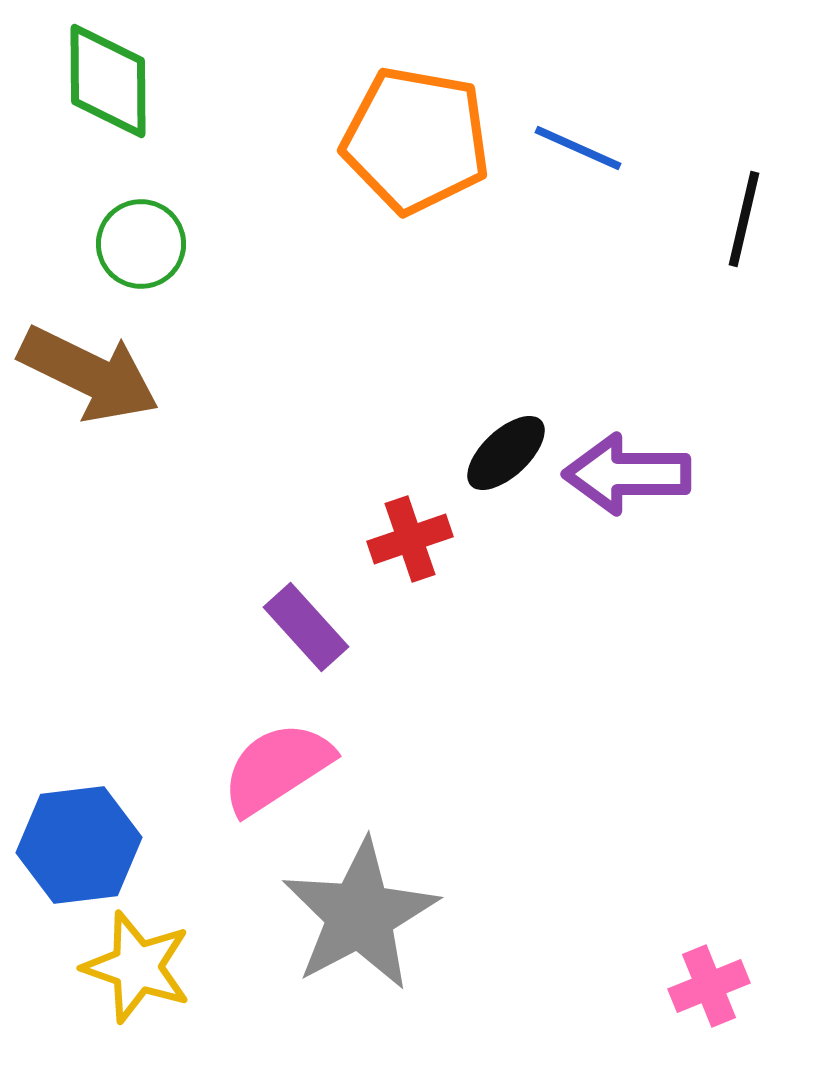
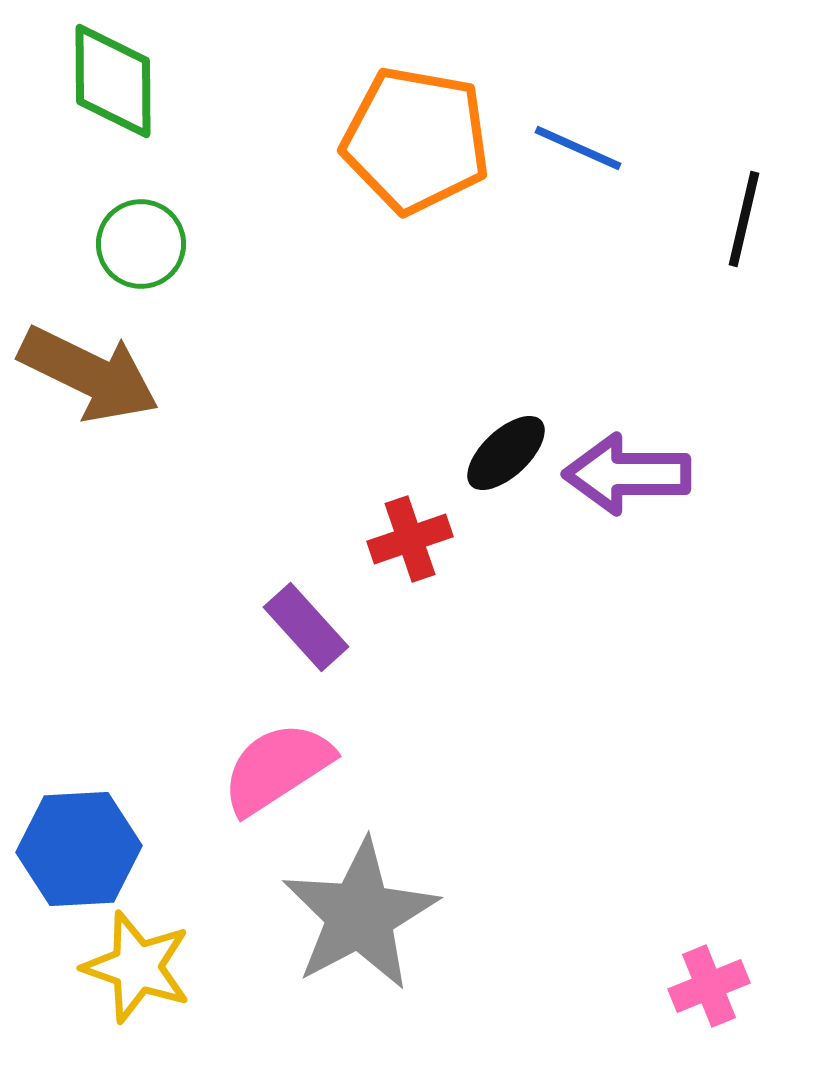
green diamond: moved 5 px right
blue hexagon: moved 4 px down; rotated 4 degrees clockwise
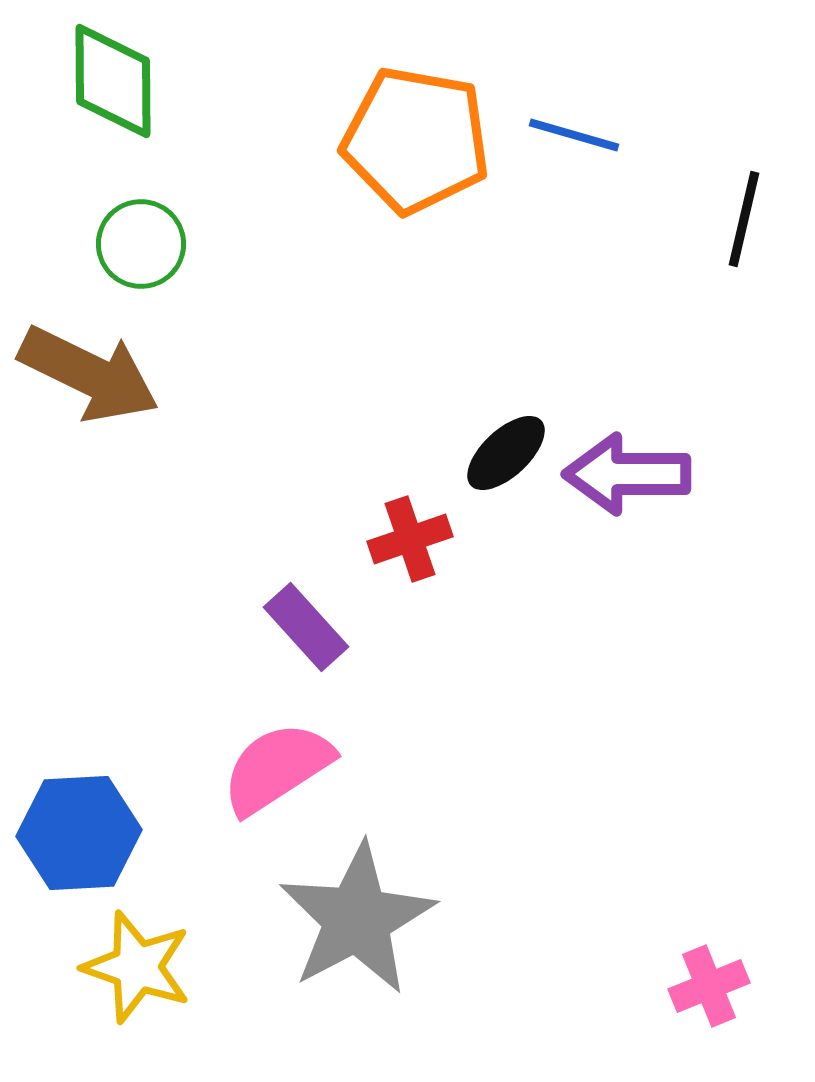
blue line: moved 4 px left, 13 px up; rotated 8 degrees counterclockwise
blue hexagon: moved 16 px up
gray star: moved 3 px left, 4 px down
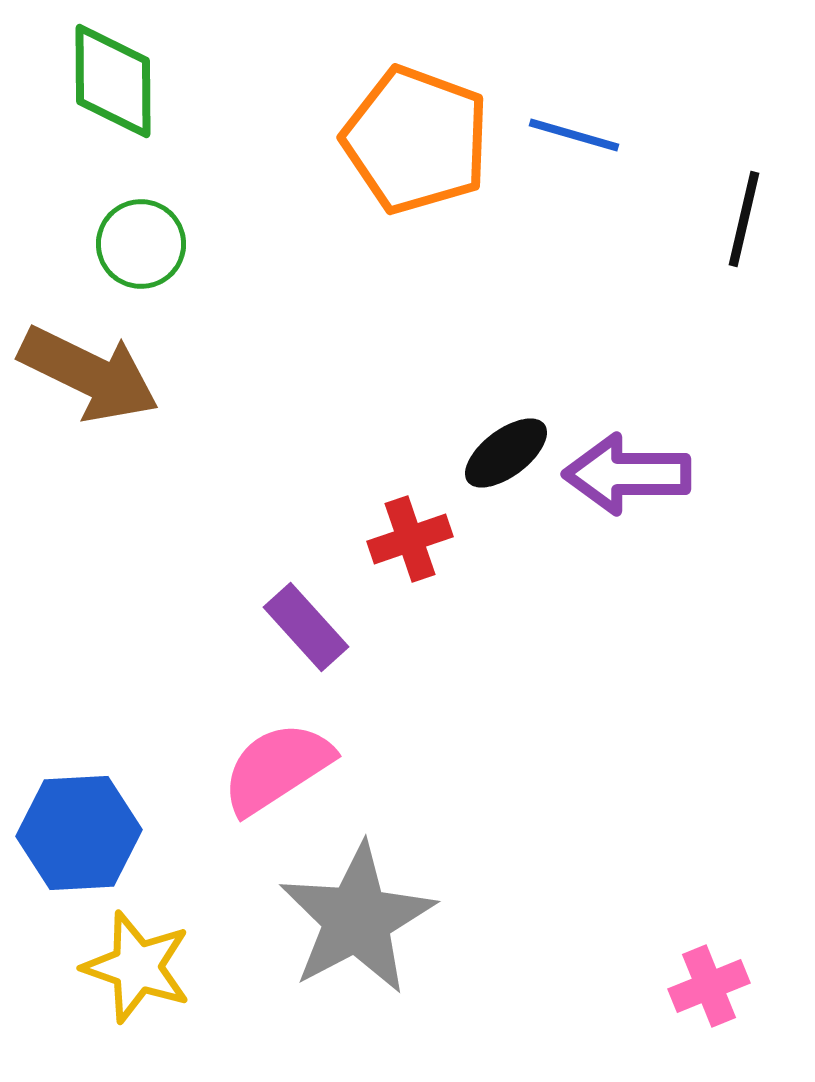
orange pentagon: rotated 10 degrees clockwise
black ellipse: rotated 6 degrees clockwise
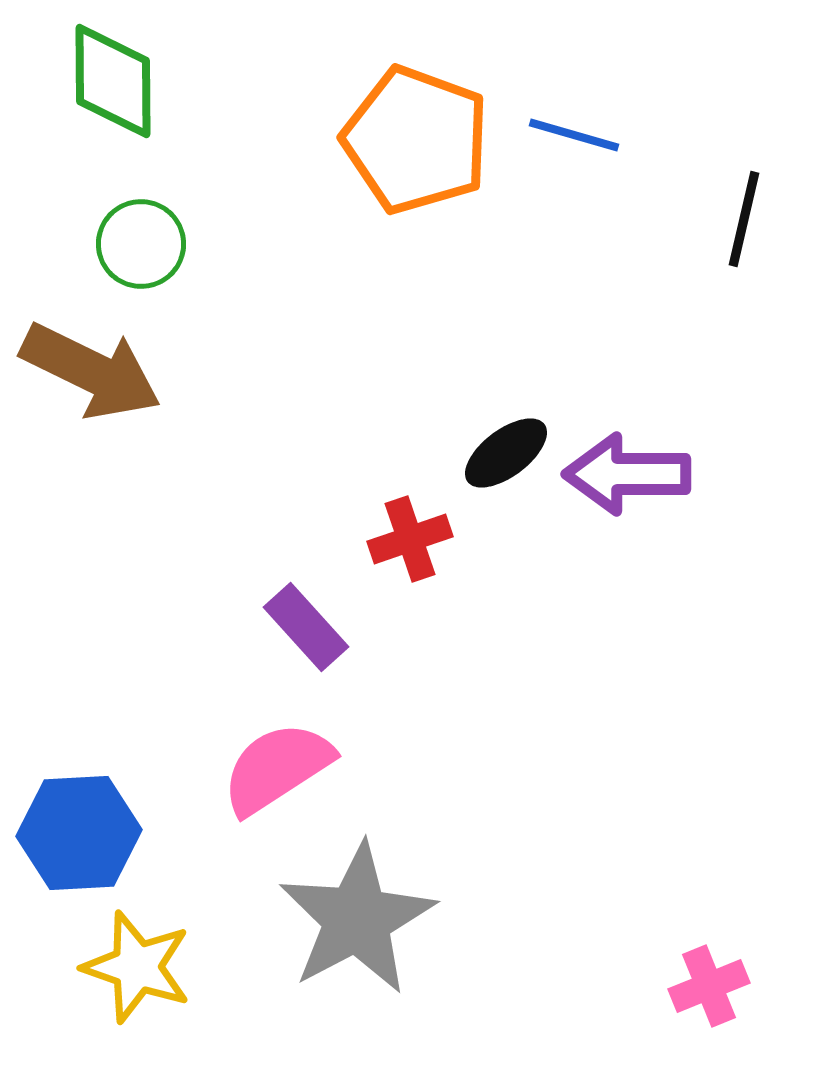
brown arrow: moved 2 px right, 3 px up
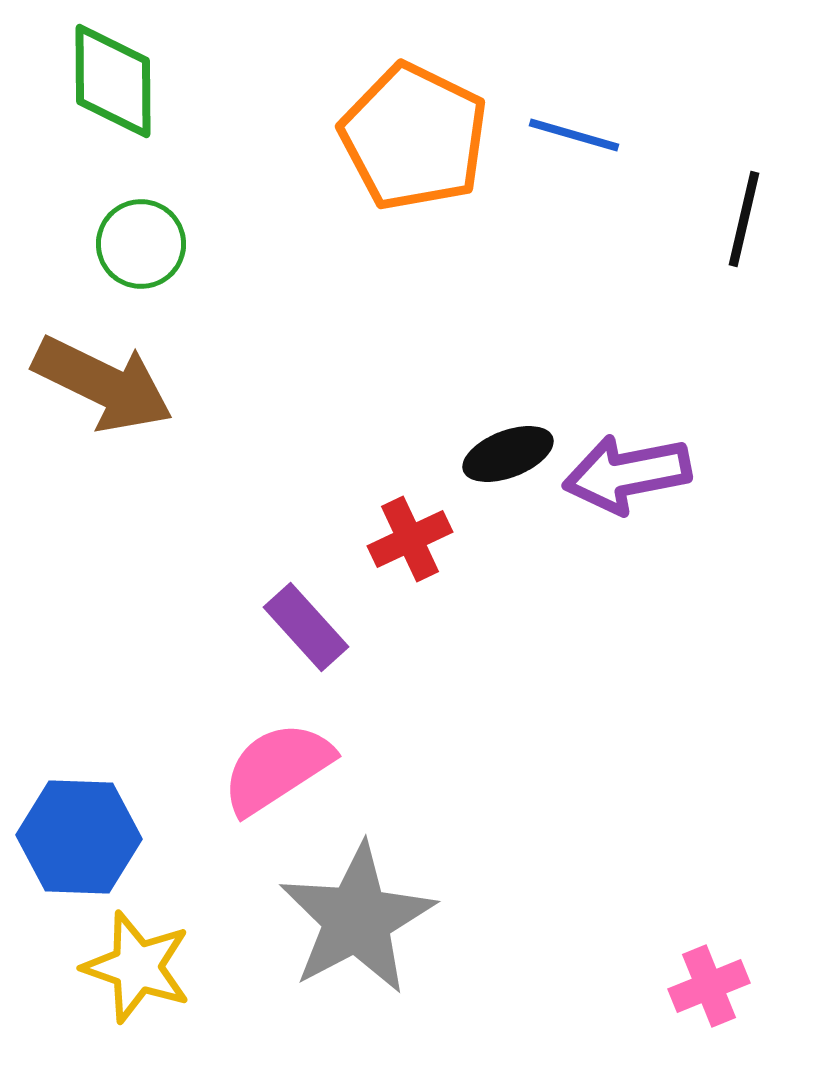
orange pentagon: moved 2 px left, 3 px up; rotated 6 degrees clockwise
brown arrow: moved 12 px right, 13 px down
black ellipse: moved 2 px right, 1 px down; rotated 16 degrees clockwise
purple arrow: rotated 11 degrees counterclockwise
red cross: rotated 6 degrees counterclockwise
blue hexagon: moved 4 px down; rotated 5 degrees clockwise
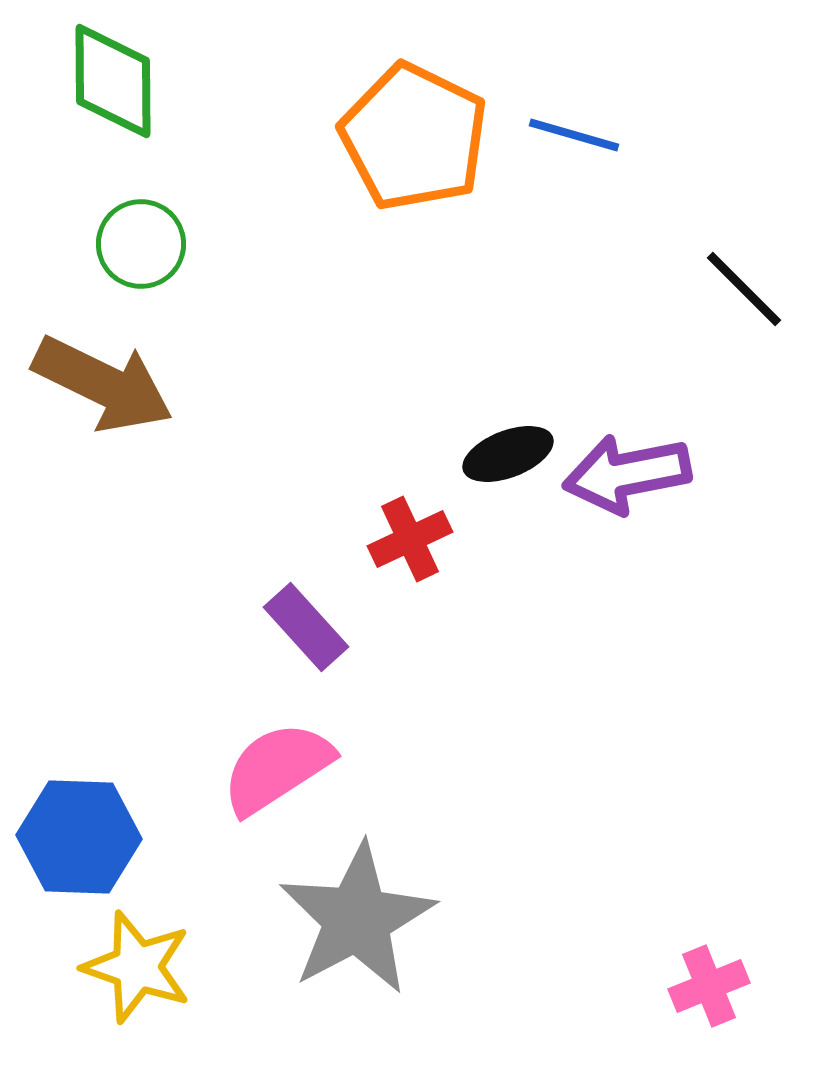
black line: moved 70 px down; rotated 58 degrees counterclockwise
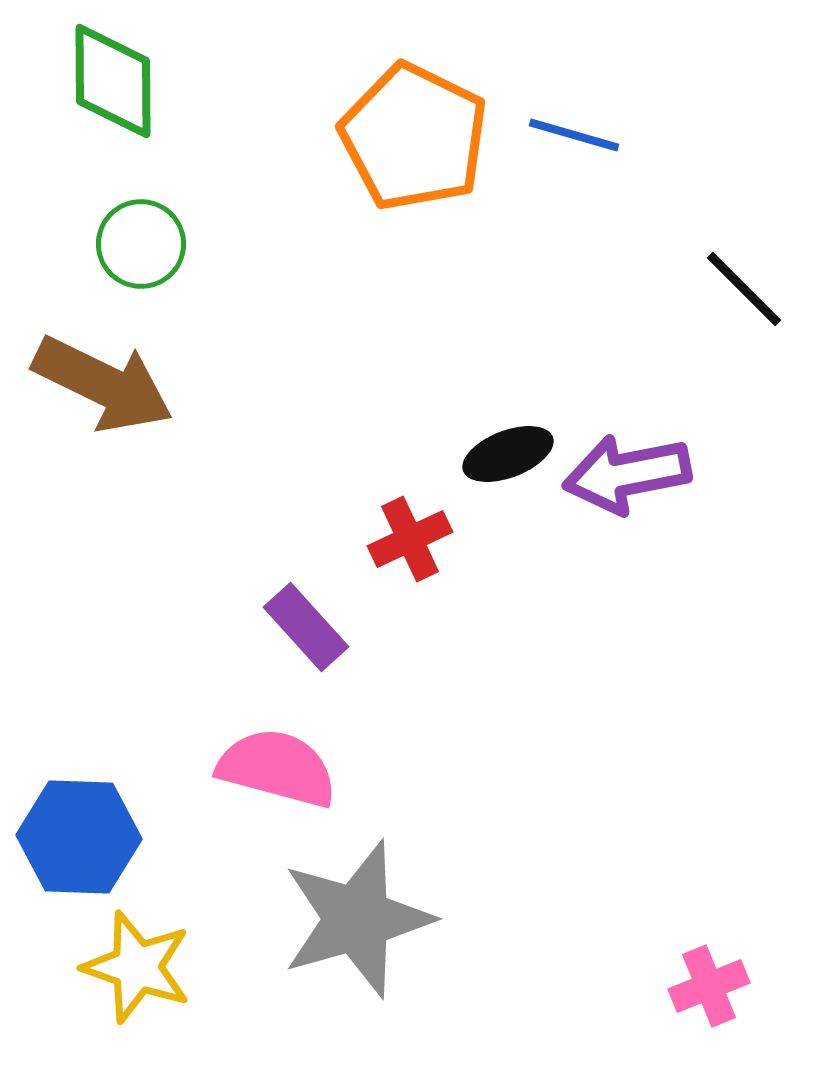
pink semicircle: rotated 48 degrees clockwise
gray star: rotated 12 degrees clockwise
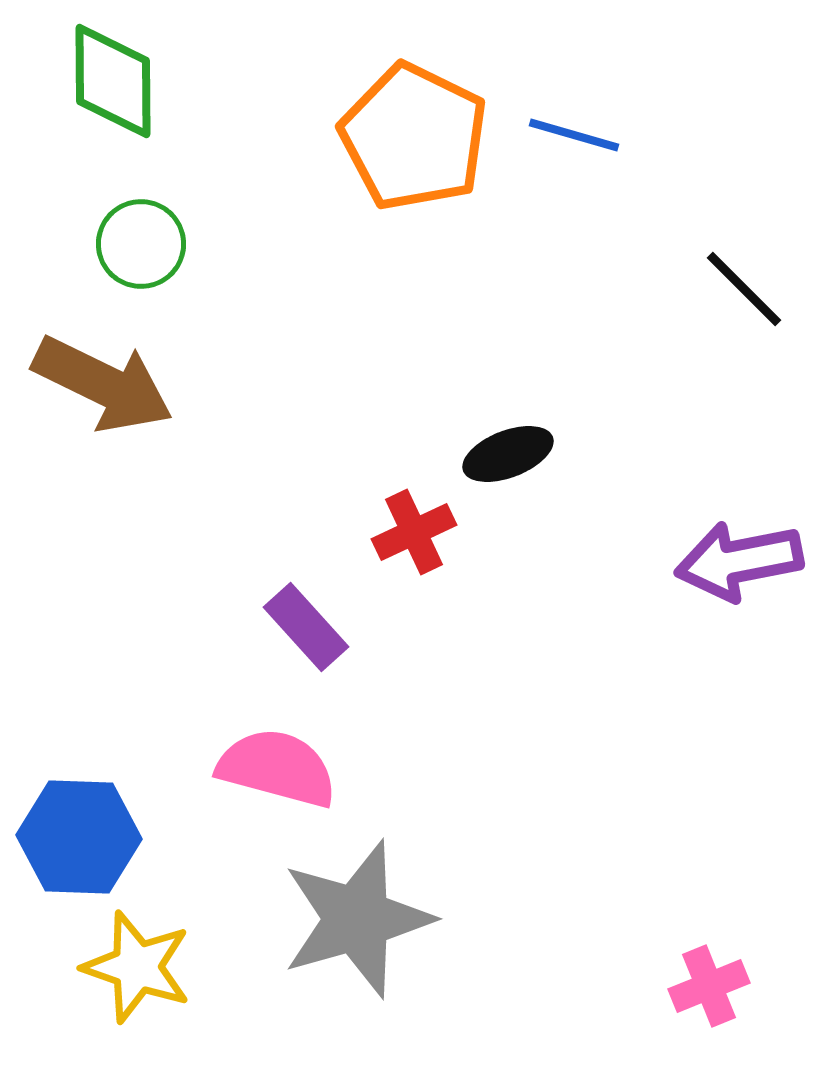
purple arrow: moved 112 px right, 87 px down
red cross: moved 4 px right, 7 px up
